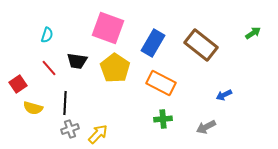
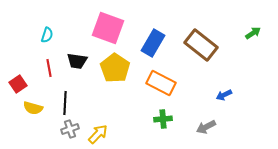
red line: rotated 30 degrees clockwise
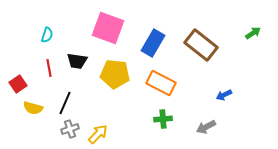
yellow pentagon: moved 6 px down; rotated 28 degrees counterclockwise
black line: rotated 20 degrees clockwise
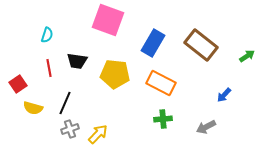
pink square: moved 8 px up
green arrow: moved 6 px left, 23 px down
blue arrow: rotated 21 degrees counterclockwise
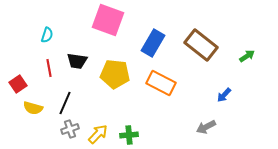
green cross: moved 34 px left, 16 px down
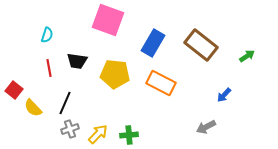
red square: moved 4 px left, 6 px down; rotated 18 degrees counterclockwise
yellow semicircle: rotated 30 degrees clockwise
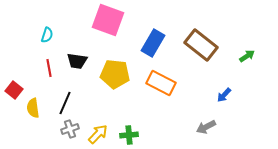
yellow semicircle: rotated 36 degrees clockwise
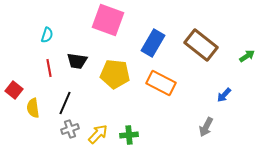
gray arrow: rotated 36 degrees counterclockwise
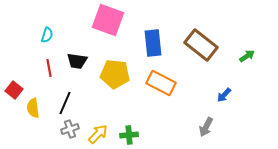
blue rectangle: rotated 36 degrees counterclockwise
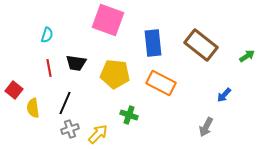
black trapezoid: moved 1 px left, 2 px down
green cross: moved 20 px up; rotated 24 degrees clockwise
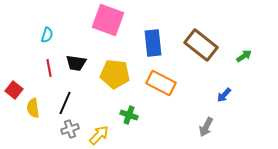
green arrow: moved 3 px left
yellow arrow: moved 1 px right, 1 px down
